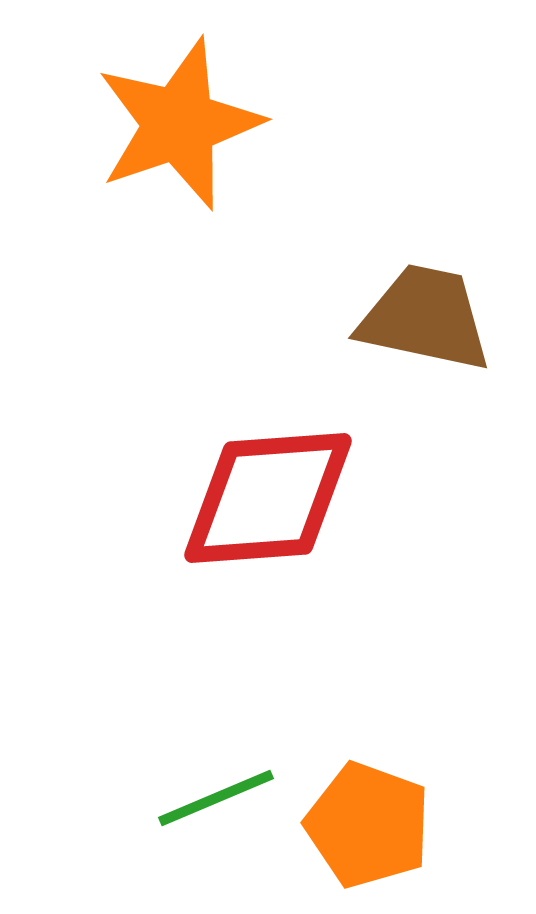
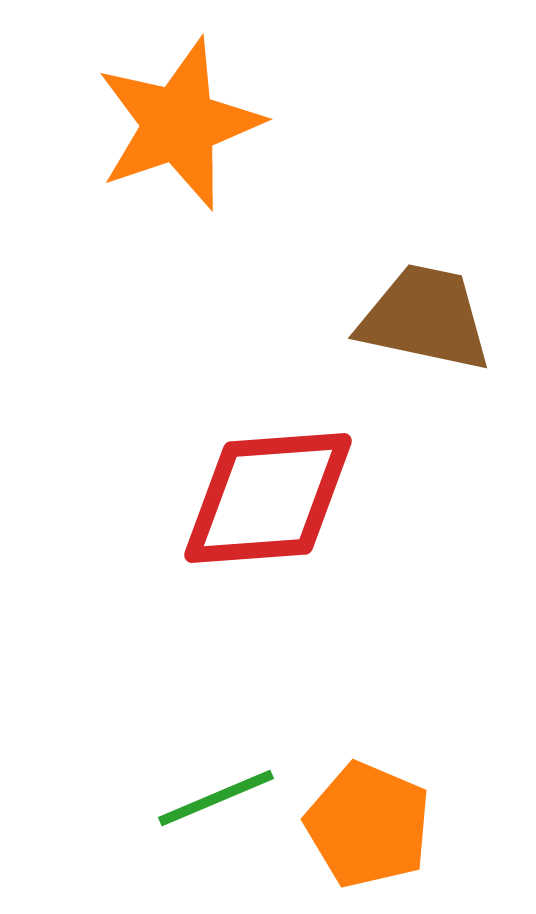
orange pentagon: rotated 3 degrees clockwise
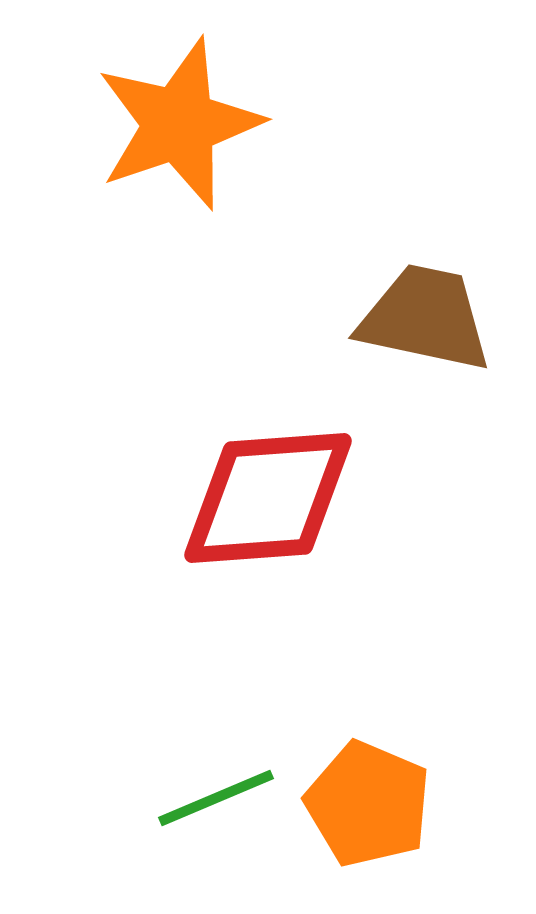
orange pentagon: moved 21 px up
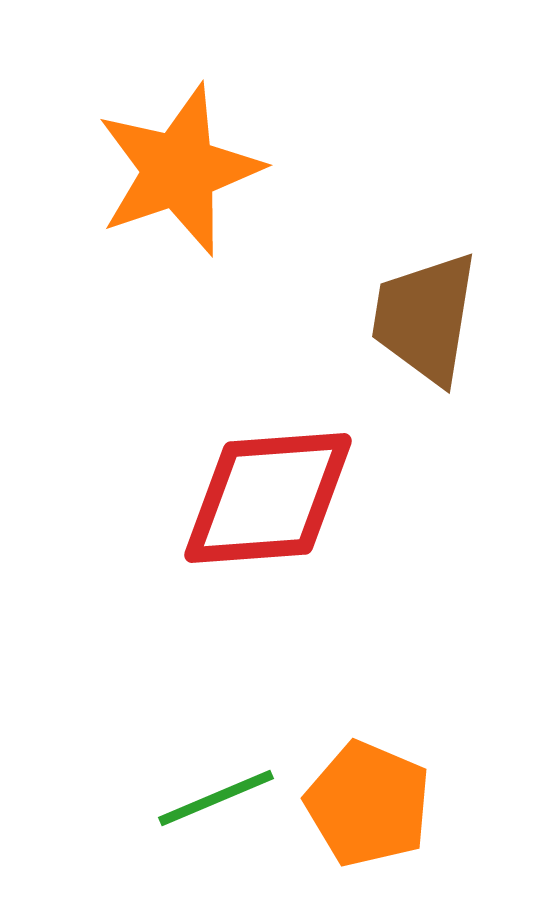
orange star: moved 46 px down
brown trapezoid: rotated 93 degrees counterclockwise
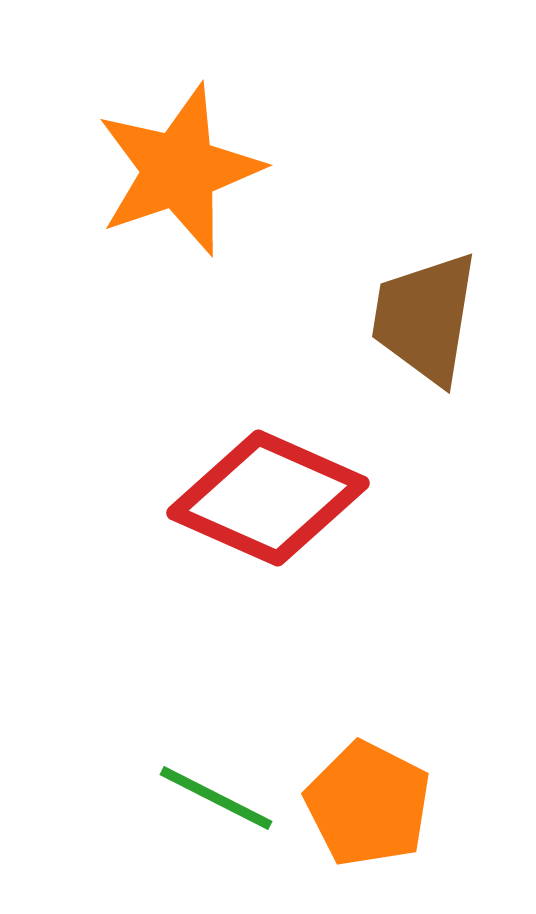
red diamond: rotated 28 degrees clockwise
green line: rotated 50 degrees clockwise
orange pentagon: rotated 4 degrees clockwise
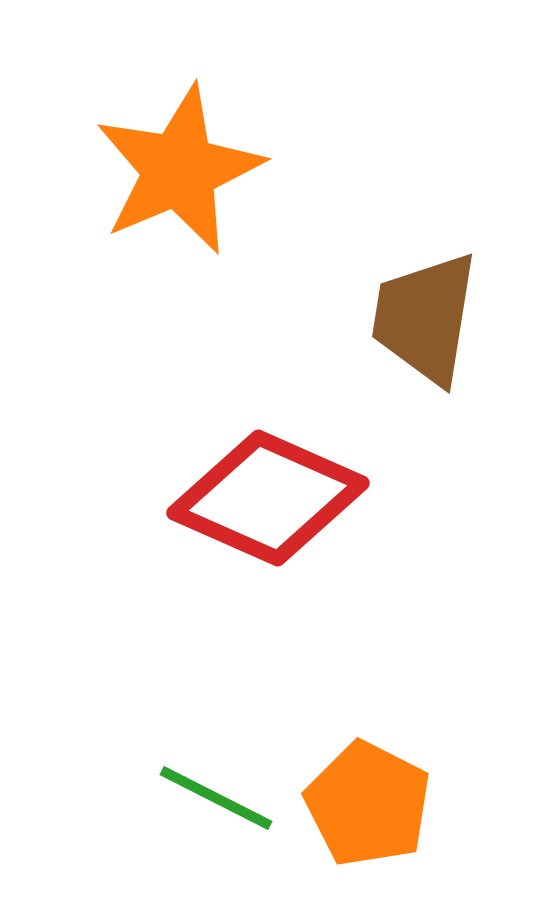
orange star: rotated 4 degrees counterclockwise
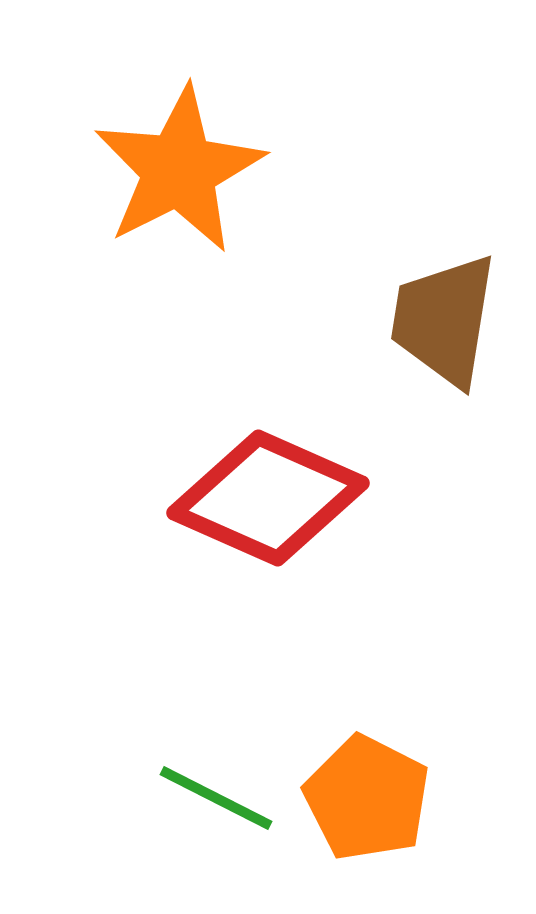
orange star: rotated 4 degrees counterclockwise
brown trapezoid: moved 19 px right, 2 px down
orange pentagon: moved 1 px left, 6 px up
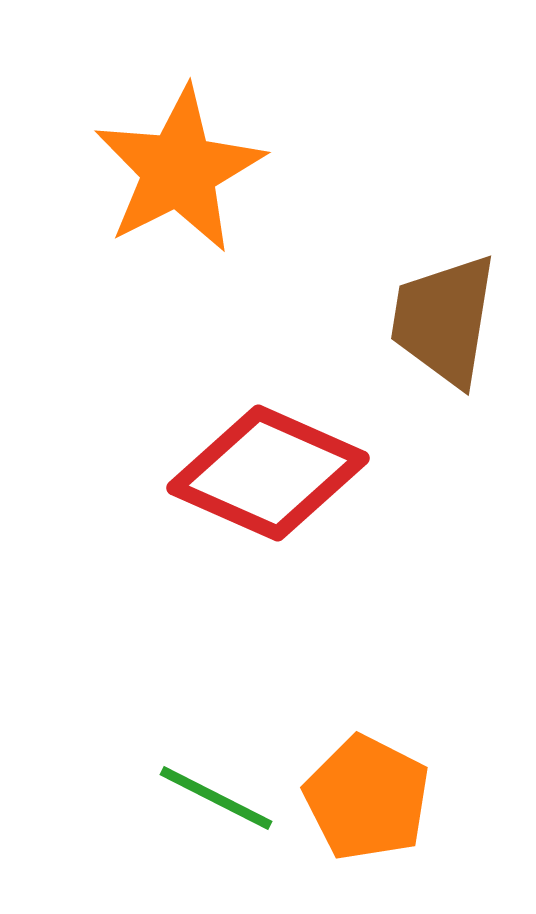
red diamond: moved 25 px up
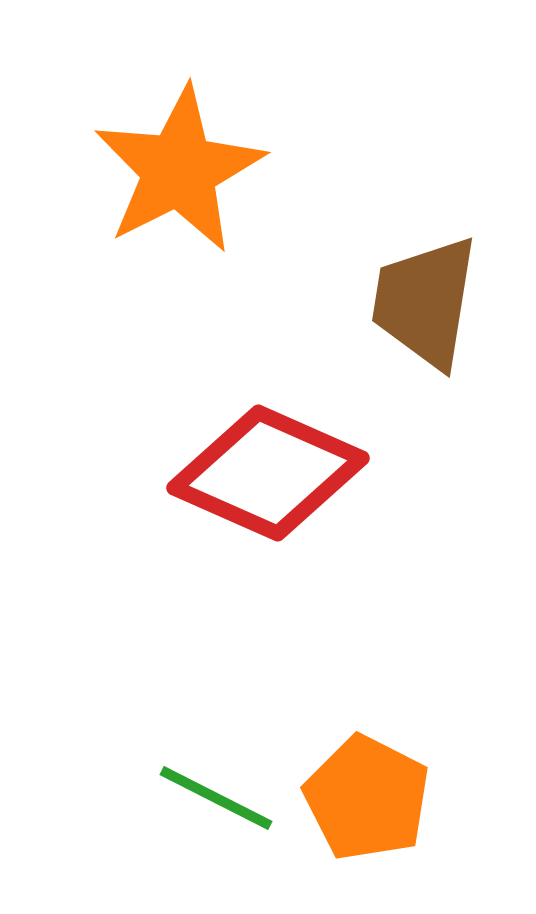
brown trapezoid: moved 19 px left, 18 px up
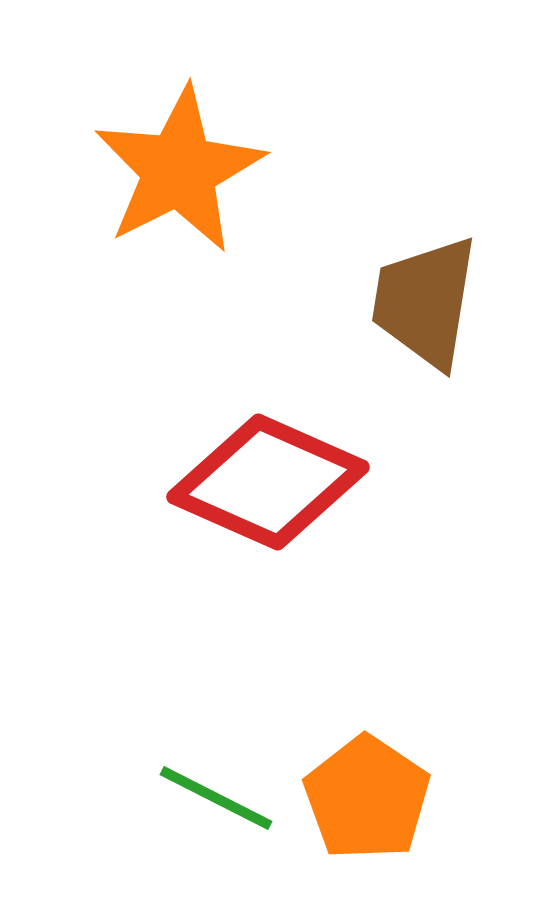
red diamond: moved 9 px down
orange pentagon: rotated 7 degrees clockwise
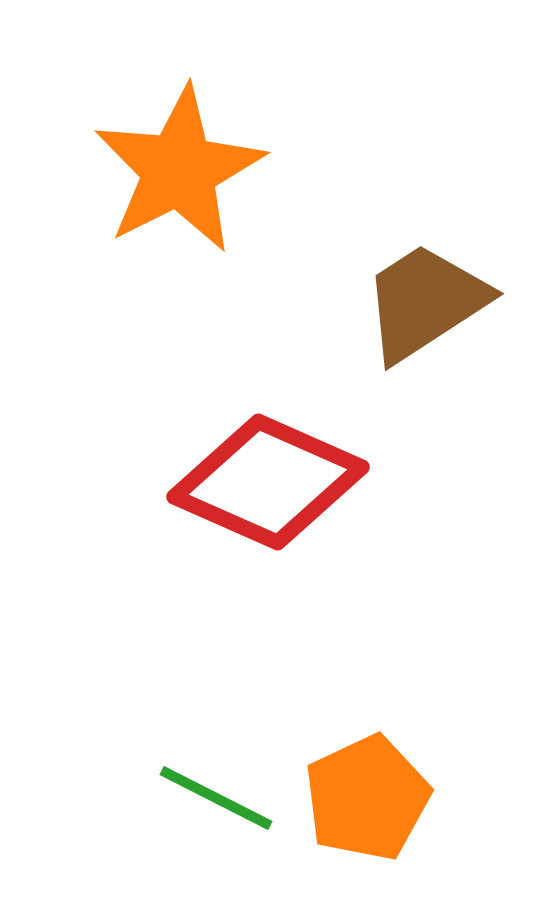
brown trapezoid: rotated 48 degrees clockwise
orange pentagon: rotated 13 degrees clockwise
